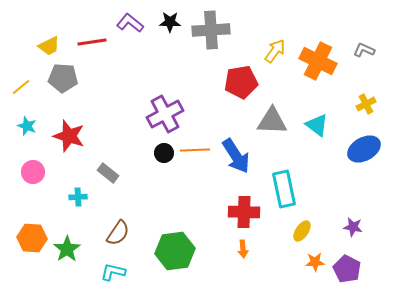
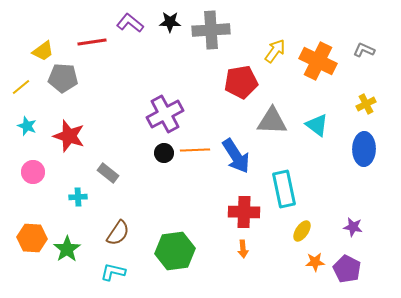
yellow trapezoid: moved 6 px left, 5 px down; rotated 10 degrees counterclockwise
blue ellipse: rotated 60 degrees counterclockwise
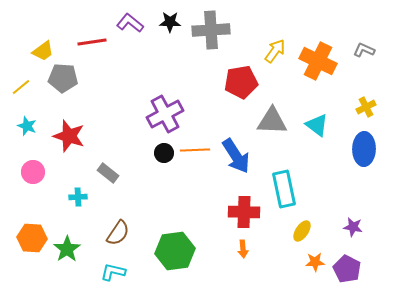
yellow cross: moved 3 px down
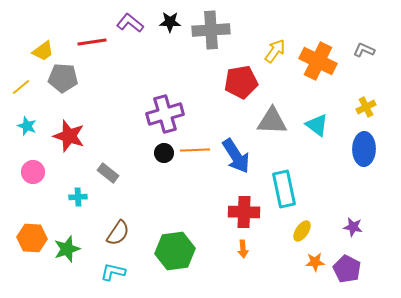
purple cross: rotated 12 degrees clockwise
green star: rotated 16 degrees clockwise
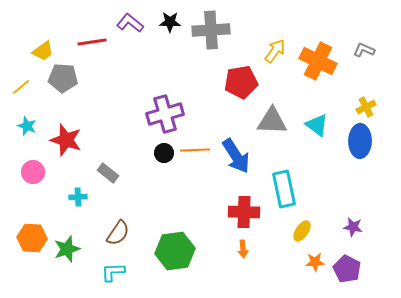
red star: moved 3 px left, 4 px down
blue ellipse: moved 4 px left, 8 px up
cyan L-shape: rotated 15 degrees counterclockwise
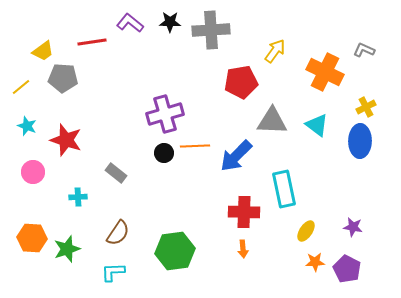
orange cross: moved 7 px right, 11 px down
orange line: moved 4 px up
blue arrow: rotated 78 degrees clockwise
gray rectangle: moved 8 px right
yellow ellipse: moved 4 px right
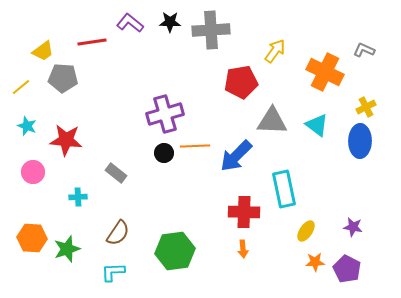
red star: rotated 12 degrees counterclockwise
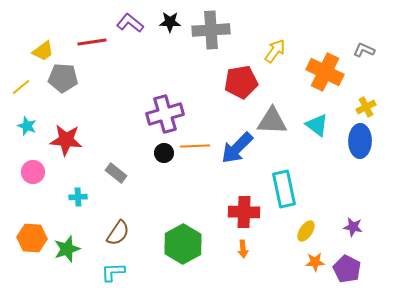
blue arrow: moved 1 px right, 8 px up
green hexagon: moved 8 px right, 7 px up; rotated 21 degrees counterclockwise
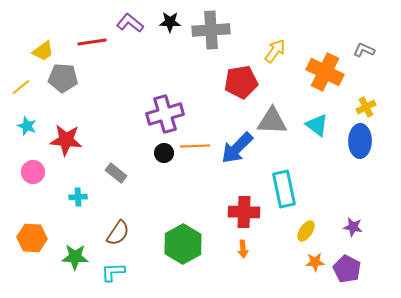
green star: moved 8 px right, 8 px down; rotated 20 degrees clockwise
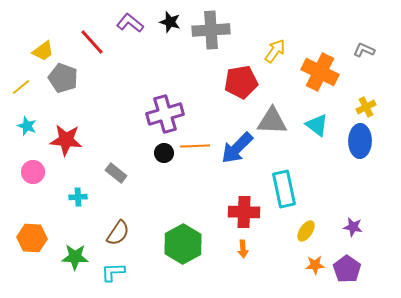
black star: rotated 15 degrees clockwise
red line: rotated 56 degrees clockwise
orange cross: moved 5 px left
gray pentagon: rotated 16 degrees clockwise
orange star: moved 3 px down
purple pentagon: rotated 8 degrees clockwise
